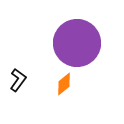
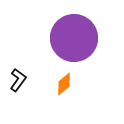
purple circle: moved 3 px left, 5 px up
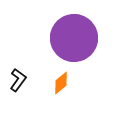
orange diamond: moved 3 px left, 1 px up
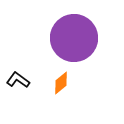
black L-shape: rotated 90 degrees counterclockwise
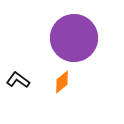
orange diamond: moved 1 px right, 1 px up
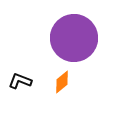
black L-shape: moved 2 px right, 1 px down; rotated 15 degrees counterclockwise
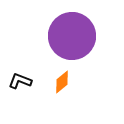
purple circle: moved 2 px left, 2 px up
